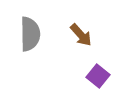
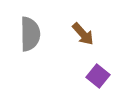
brown arrow: moved 2 px right, 1 px up
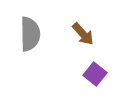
purple square: moved 3 px left, 2 px up
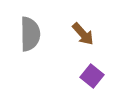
purple square: moved 3 px left, 2 px down
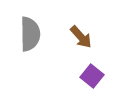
brown arrow: moved 2 px left, 3 px down
